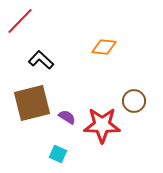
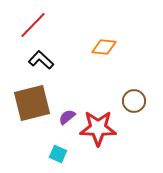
red line: moved 13 px right, 4 px down
purple semicircle: rotated 72 degrees counterclockwise
red star: moved 4 px left, 3 px down
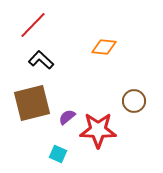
red star: moved 2 px down
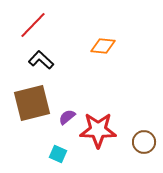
orange diamond: moved 1 px left, 1 px up
brown circle: moved 10 px right, 41 px down
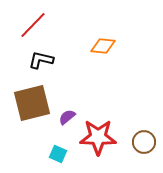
black L-shape: rotated 30 degrees counterclockwise
red star: moved 7 px down
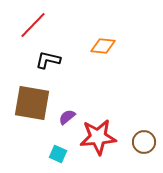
black L-shape: moved 7 px right
brown square: rotated 24 degrees clockwise
red star: rotated 6 degrees counterclockwise
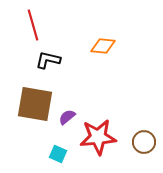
red line: rotated 60 degrees counterclockwise
brown square: moved 3 px right, 1 px down
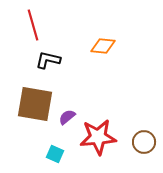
cyan square: moved 3 px left
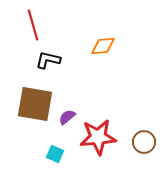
orange diamond: rotated 10 degrees counterclockwise
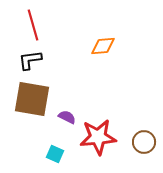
black L-shape: moved 18 px left; rotated 20 degrees counterclockwise
brown square: moved 3 px left, 5 px up
purple semicircle: rotated 66 degrees clockwise
